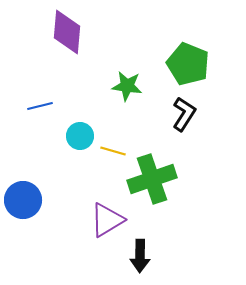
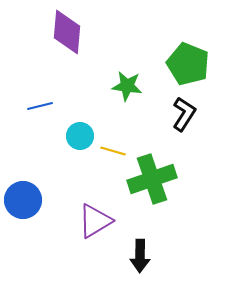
purple triangle: moved 12 px left, 1 px down
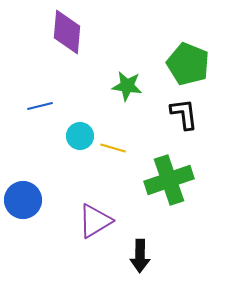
black L-shape: rotated 40 degrees counterclockwise
yellow line: moved 3 px up
green cross: moved 17 px right, 1 px down
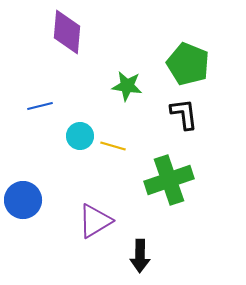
yellow line: moved 2 px up
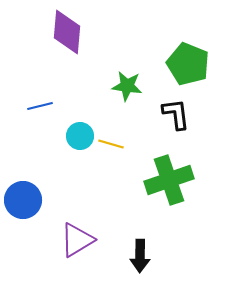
black L-shape: moved 8 px left
yellow line: moved 2 px left, 2 px up
purple triangle: moved 18 px left, 19 px down
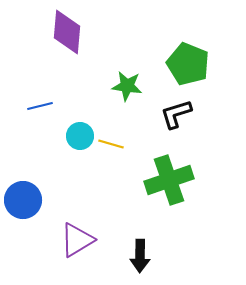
black L-shape: rotated 100 degrees counterclockwise
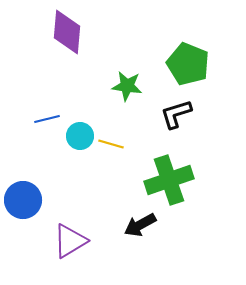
blue line: moved 7 px right, 13 px down
purple triangle: moved 7 px left, 1 px down
black arrow: moved 31 px up; rotated 60 degrees clockwise
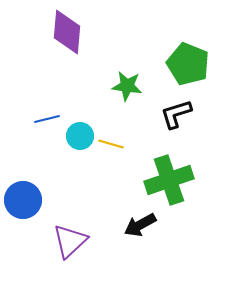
purple triangle: rotated 12 degrees counterclockwise
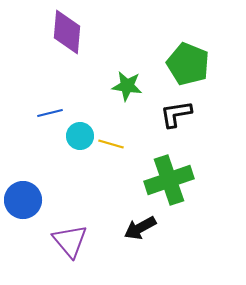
black L-shape: rotated 8 degrees clockwise
blue line: moved 3 px right, 6 px up
black arrow: moved 3 px down
purple triangle: rotated 27 degrees counterclockwise
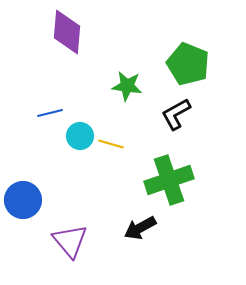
black L-shape: rotated 20 degrees counterclockwise
